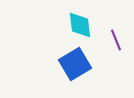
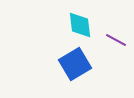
purple line: rotated 40 degrees counterclockwise
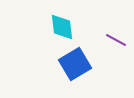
cyan diamond: moved 18 px left, 2 px down
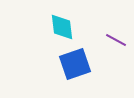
blue square: rotated 12 degrees clockwise
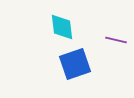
purple line: rotated 15 degrees counterclockwise
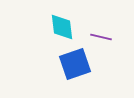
purple line: moved 15 px left, 3 px up
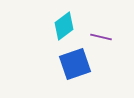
cyan diamond: moved 2 px right, 1 px up; rotated 60 degrees clockwise
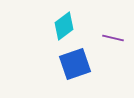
purple line: moved 12 px right, 1 px down
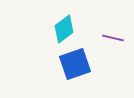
cyan diamond: moved 3 px down
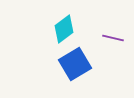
blue square: rotated 12 degrees counterclockwise
